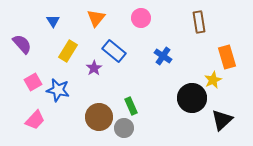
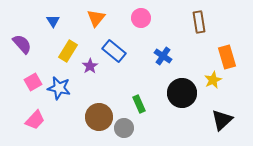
purple star: moved 4 px left, 2 px up
blue star: moved 1 px right, 2 px up
black circle: moved 10 px left, 5 px up
green rectangle: moved 8 px right, 2 px up
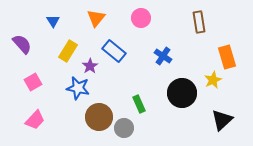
blue star: moved 19 px right
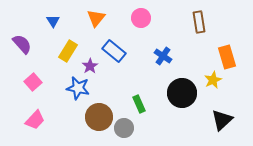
pink square: rotated 12 degrees counterclockwise
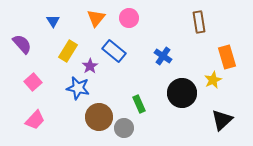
pink circle: moved 12 px left
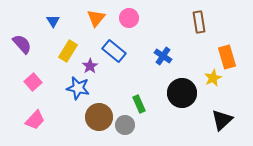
yellow star: moved 2 px up
gray circle: moved 1 px right, 3 px up
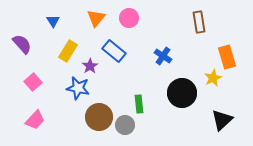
green rectangle: rotated 18 degrees clockwise
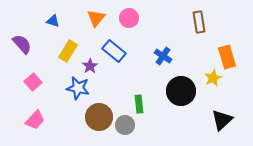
blue triangle: rotated 40 degrees counterclockwise
black circle: moved 1 px left, 2 px up
